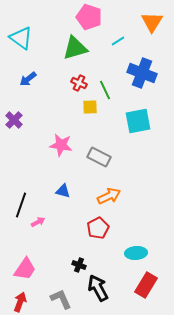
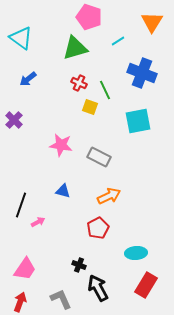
yellow square: rotated 21 degrees clockwise
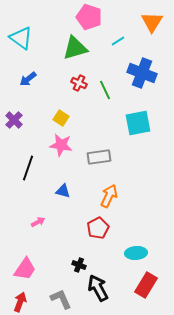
yellow square: moved 29 px left, 11 px down; rotated 14 degrees clockwise
cyan square: moved 2 px down
gray rectangle: rotated 35 degrees counterclockwise
orange arrow: rotated 40 degrees counterclockwise
black line: moved 7 px right, 37 px up
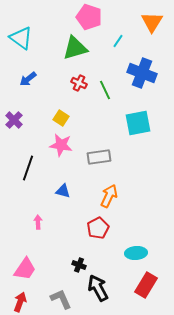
cyan line: rotated 24 degrees counterclockwise
pink arrow: rotated 64 degrees counterclockwise
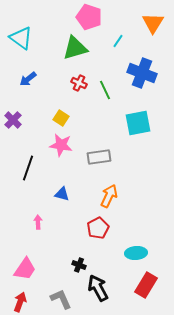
orange triangle: moved 1 px right, 1 px down
purple cross: moved 1 px left
blue triangle: moved 1 px left, 3 px down
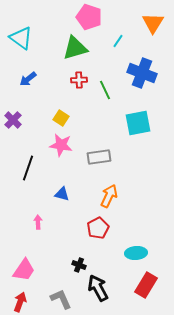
red cross: moved 3 px up; rotated 28 degrees counterclockwise
pink trapezoid: moved 1 px left, 1 px down
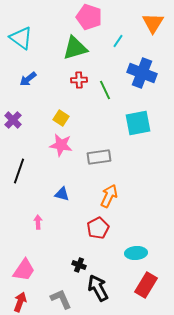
black line: moved 9 px left, 3 px down
